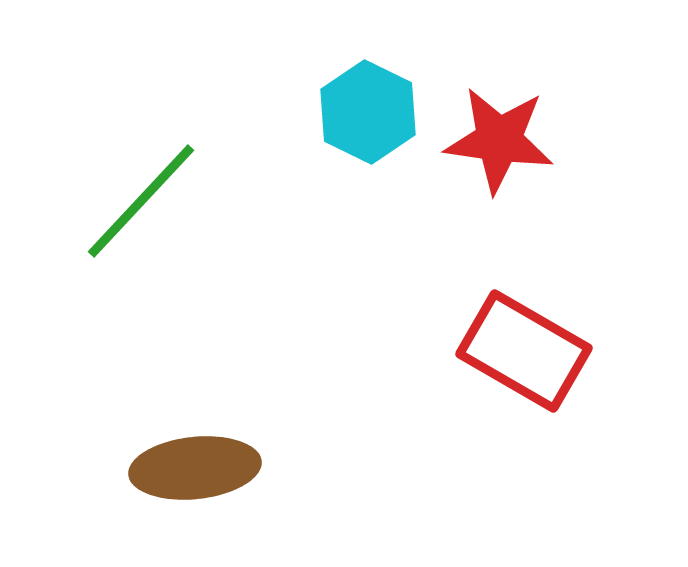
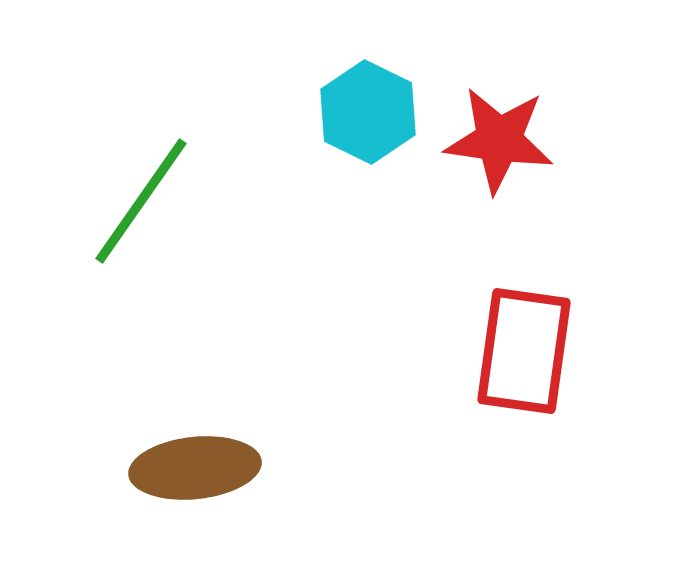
green line: rotated 8 degrees counterclockwise
red rectangle: rotated 68 degrees clockwise
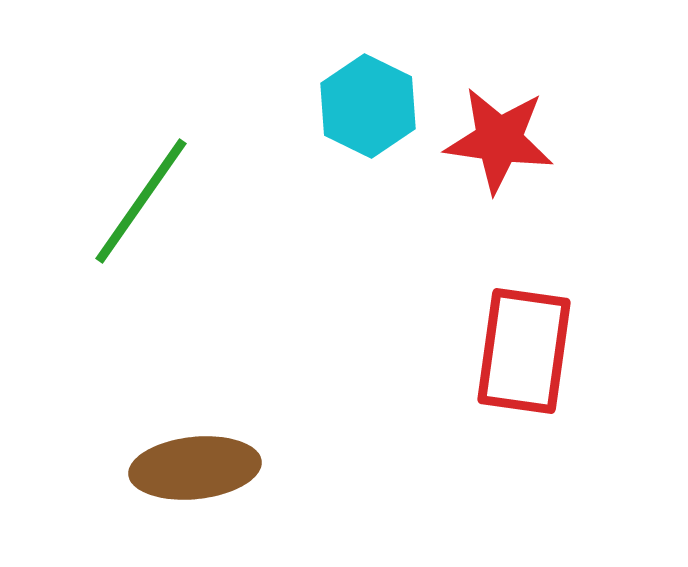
cyan hexagon: moved 6 px up
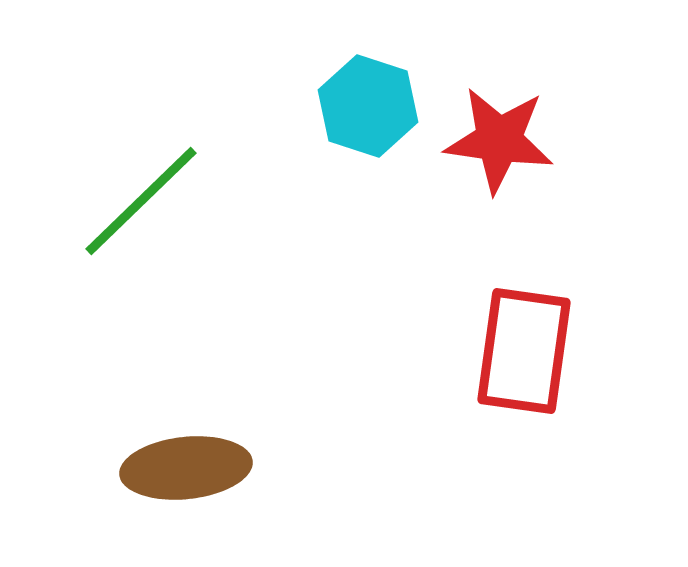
cyan hexagon: rotated 8 degrees counterclockwise
green line: rotated 11 degrees clockwise
brown ellipse: moved 9 px left
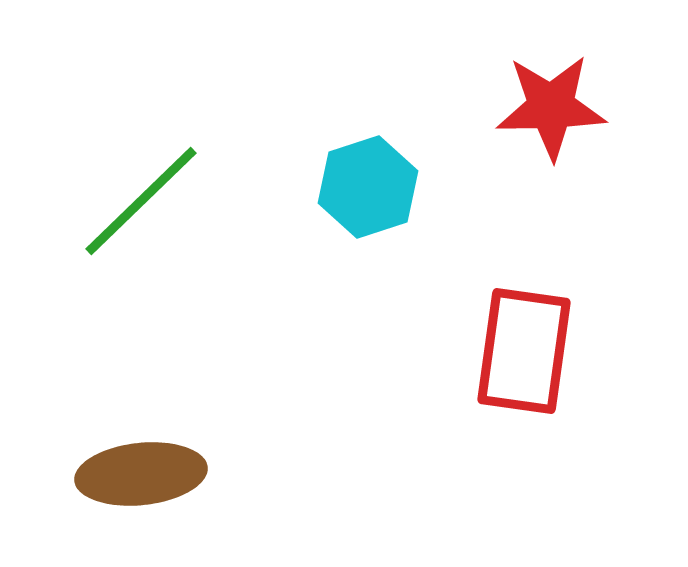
cyan hexagon: moved 81 px down; rotated 24 degrees clockwise
red star: moved 52 px right, 33 px up; rotated 9 degrees counterclockwise
brown ellipse: moved 45 px left, 6 px down
